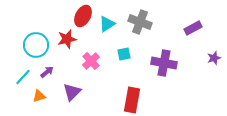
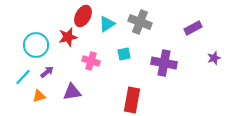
red star: moved 1 px right, 2 px up
pink cross: rotated 30 degrees counterclockwise
purple triangle: rotated 36 degrees clockwise
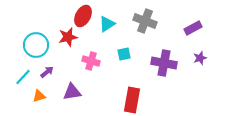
gray cross: moved 5 px right, 1 px up
purple star: moved 14 px left
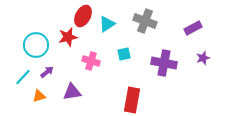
purple star: moved 3 px right
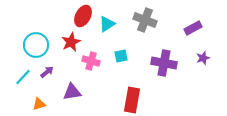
gray cross: moved 1 px up
red star: moved 3 px right, 5 px down; rotated 12 degrees counterclockwise
cyan square: moved 3 px left, 2 px down
orange triangle: moved 8 px down
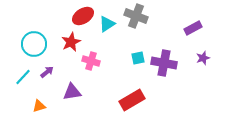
red ellipse: rotated 30 degrees clockwise
gray cross: moved 9 px left, 4 px up
cyan circle: moved 2 px left, 1 px up
cyan square: moved 17 px right, 2 px down
red rectangle: rotated 50 degrees clockwise
orange triangle: moved 2 px down
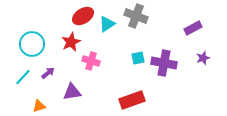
cyan circle: moved 2 px left
purple arrow: moved 1 px right, 1 px down
red rectangle: rotated 10 degrees clockwise
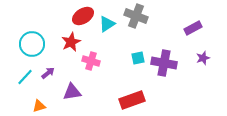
cyan line: moved 2 px right
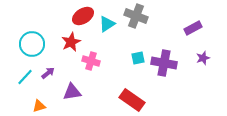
red rectangle: rotated 55 degrees clockwise
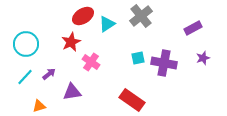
gray cross: moved 5 px right; rotated 30 degrees clockwise
cyan circle: moved 6 px left
pink cross: moved 1 px down; rotated 18 degrees clockwise
purple arrow: moved 1 px right, 1 px down
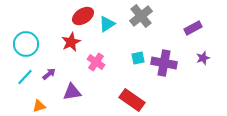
pink cross: moved 5 px right
